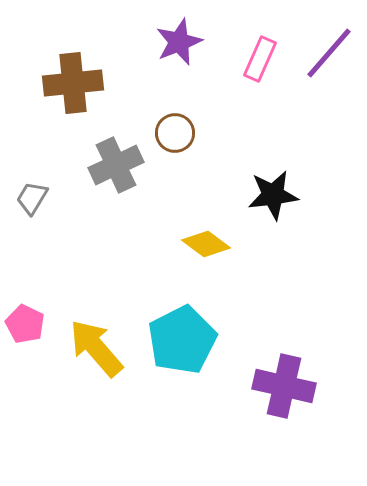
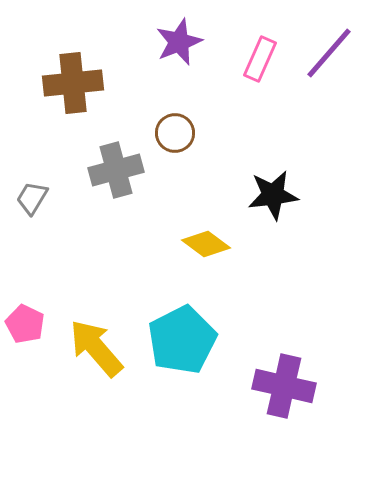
gray cross: moved 5 px down; rotated 10 degrees clockwise
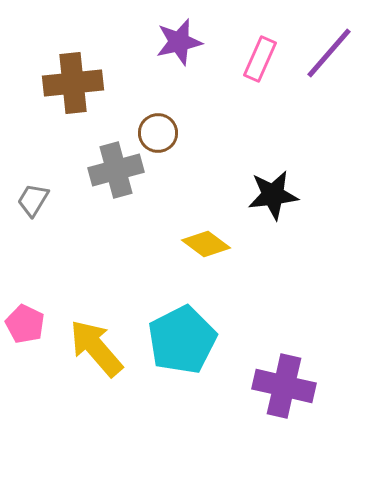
purple star: rotated 9 degrees clockwise
brown circle: moved 17 px left
gray trapezoid: moved 1 px right, 2 px down
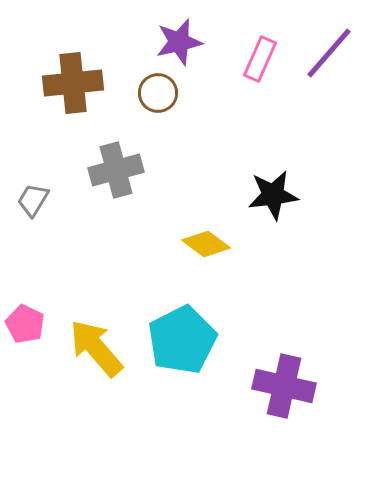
brown circle: moved 40 px up
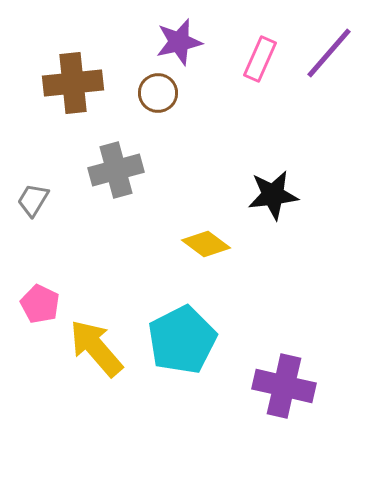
pink pentagon: moved 15 px right, 20 px up
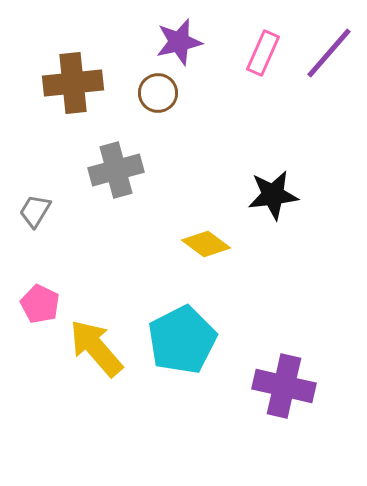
pink rectangle: moved 3 px right, 6 px up
gray trapezoid: moved 2 px right, 11 px down
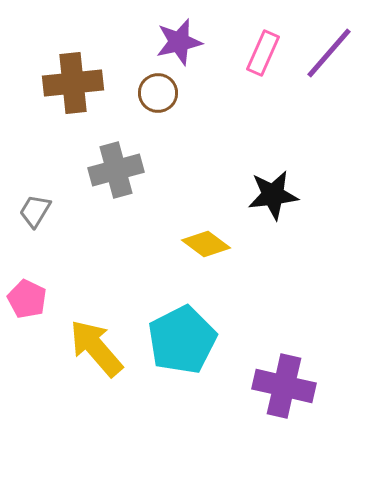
pink pentagon: moved 13 px left, 5 px up
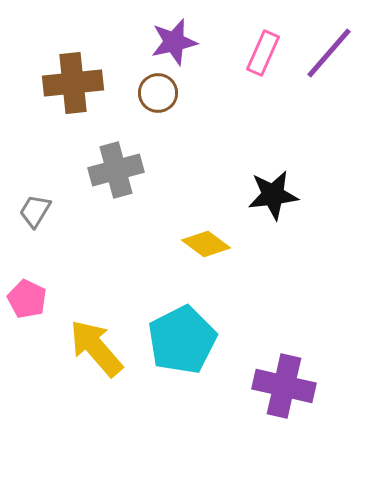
purple star: moved 5 px left
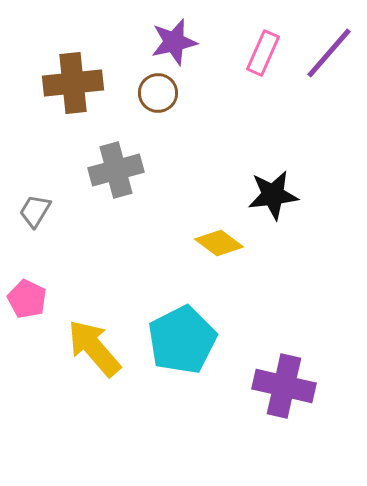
yellow diamond: moved 13 px right, 1 px up
yellow arrow: moved 2 px left
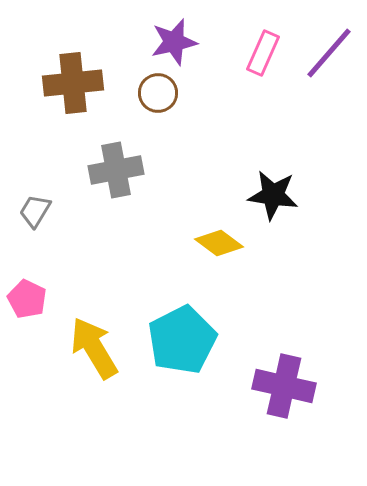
gray cross: rotated 4 degrees clockwise
black star: rotated 15 degrees clockwise
yellow arrow: rotated 10 degrees clockwise
